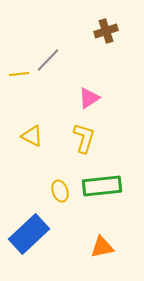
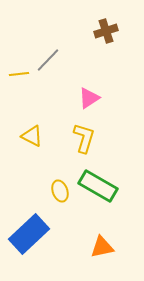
green rectangle: moved 4 px left; rotated 36 degrees clockwise
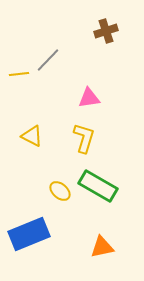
pink triangle: rotated 25 degrees clockwise
yellow ellipse: rotated 30 degrees counterclockwise
blue rectangle: rotated 21 degrees clockwise
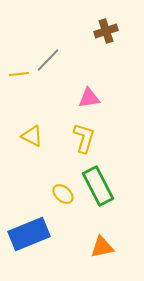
green rectangle: rotated 33 degrees clockwise
yellow ellipse: moved 3 px right, 3 px down
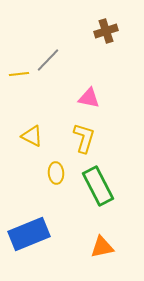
pink triangle: rotated 20 degrees clockwise
yellow ellipse: moved 7 px left, 21 px up; rotated 45 degrees clockwise
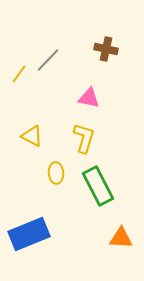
brown cross: moved 18 px down; rotated 30 degrees clockwise
yellow line: rotated 48 degrees counterclockwise
orange triangle: moved 19 px right, 9 px up; rotated 15 degrees clockwise
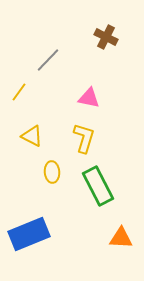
brown cross: moved 12 px up; rotated 15 degrees clockwise
yellow line: moved 18 px down
yellow ellipse: moved 4 px left, 1 px up
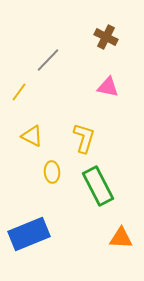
pink triangle: moved 19 px right, 11 px up
